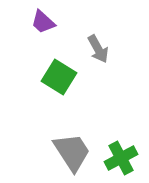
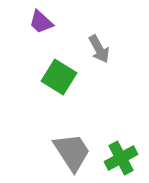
purple trapezoid: moved 2 px left
gray arrow: moved 1 px right
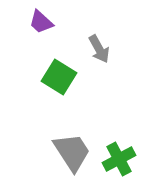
green cross: moved 2 px left, 1 px down
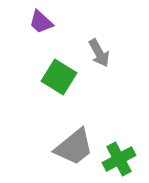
gray arrow: moved 4 px down
gray trapezoid: moved 2 px right, 5 px up; rotated 84 degrees clockwise
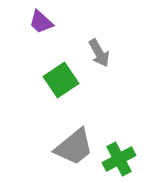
green square: moved 2 px right, 3 px down; rotated 24 degrees clockwise
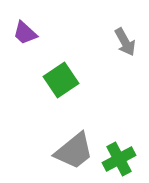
purple trapezoid: moved 16 px left, 11 px down
gray arrow: moved 26 px right, 11 px up
gray trapezoid: moved 4 px down
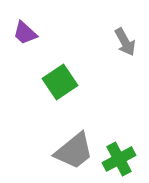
green square: moved 1 px left, 2 px down
